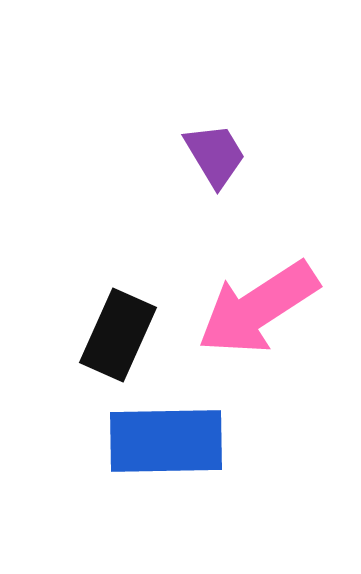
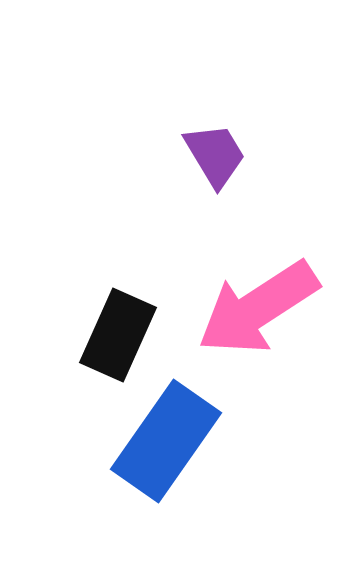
blue rectangle: rotated 54 degrees counterclockwise
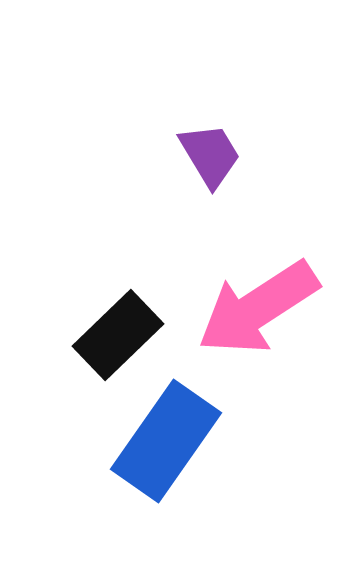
purple trapezoid: moved 5 px left
black rectangle: rotated 22 degrees clockwise
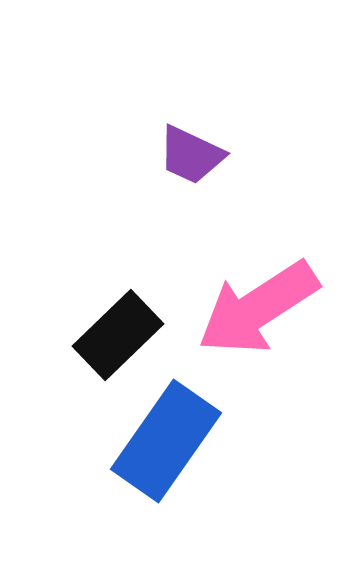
purple trapezoid: moved 19 px left; rotated 146 degrees clockwise
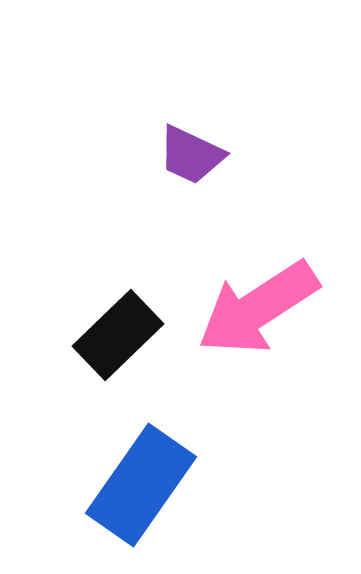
blue rectangle: moved 25 px left, 44 px down
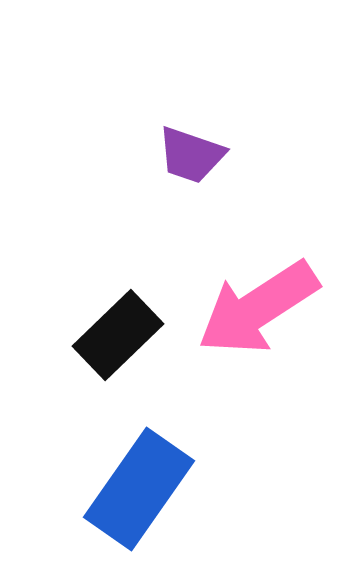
purple trapezoid: rotated 6 degrees counterclockwise
blue rectangle: moved 2 px left, 4 px down
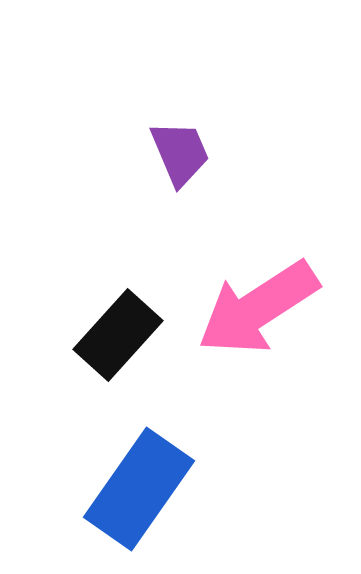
purple trapezoid: moved 11 px left, 2 px up; rotated 132 degrees counterclockwise
black rectangle: rotated 4 degrees counterclockwise
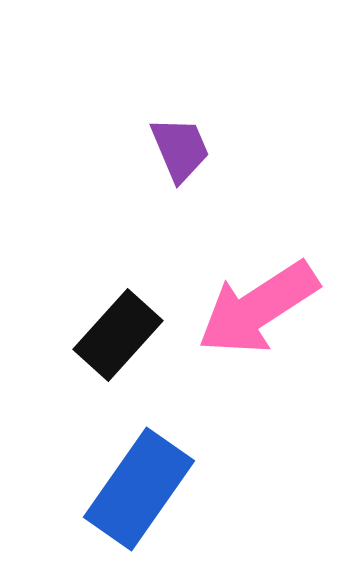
purple trapezoid: moved 4 px up
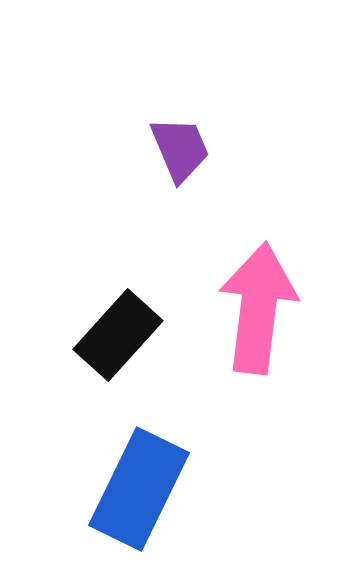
pink arrow: rotated 130 degrees clockwise
blue rectangle: rotated 9 degrees counterclockwise
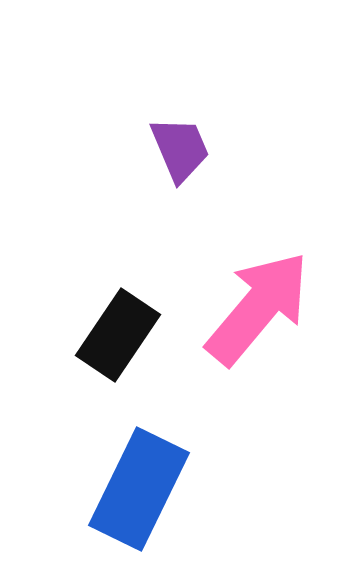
pink arrow: rotated 33 degrees clockwise
black rectangle: rotated 8 degrees counterclockwise
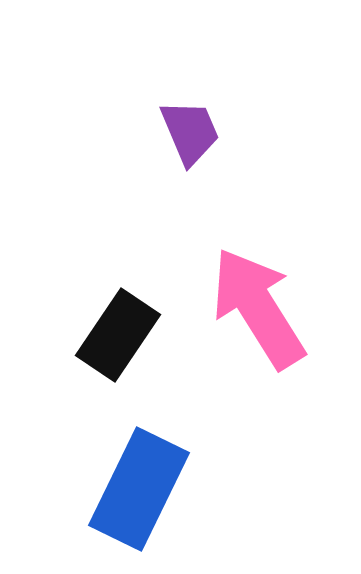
purple trapezoid: moved 10 px right, 17 px up
pink arrow: rotated 72 degrees counterclockwise
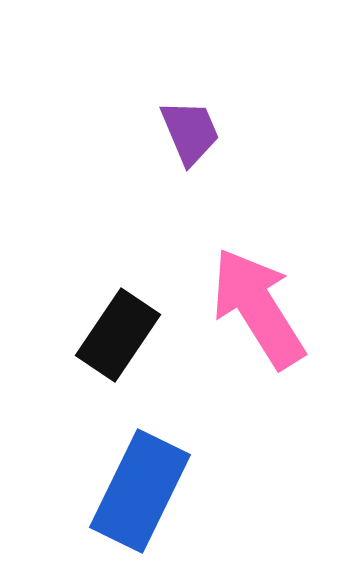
blue rectangle: moved 1 px right, 2 px down
